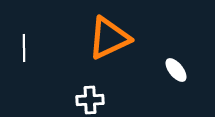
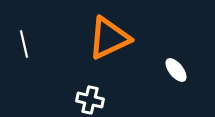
white line: moved 4 px up; rotated 12 degrees counterclockwise
white cross: rotated 16 degrees clockwise
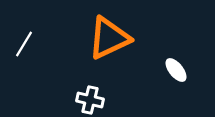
white line: rotated 44 degrees clockwise
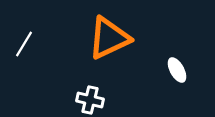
white ellipse: moved 1 px right; rotated 10 degrees clockwise
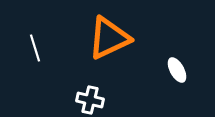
white line: moved 11 px right, 4 px down; rotated 48 degrees counterclockwise
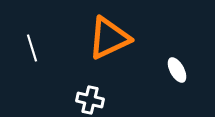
white line: moved 3 px left
